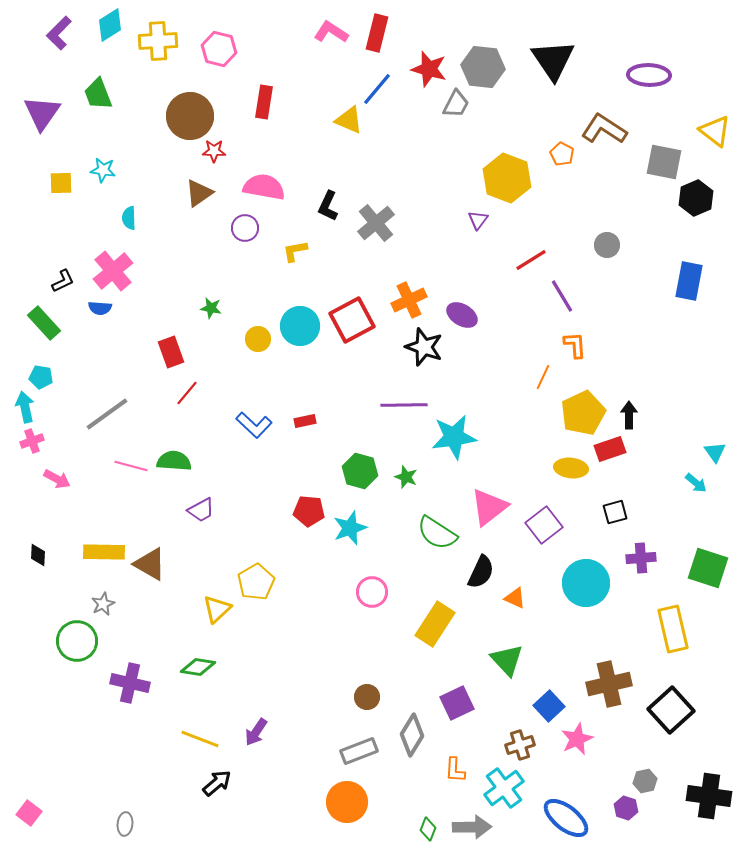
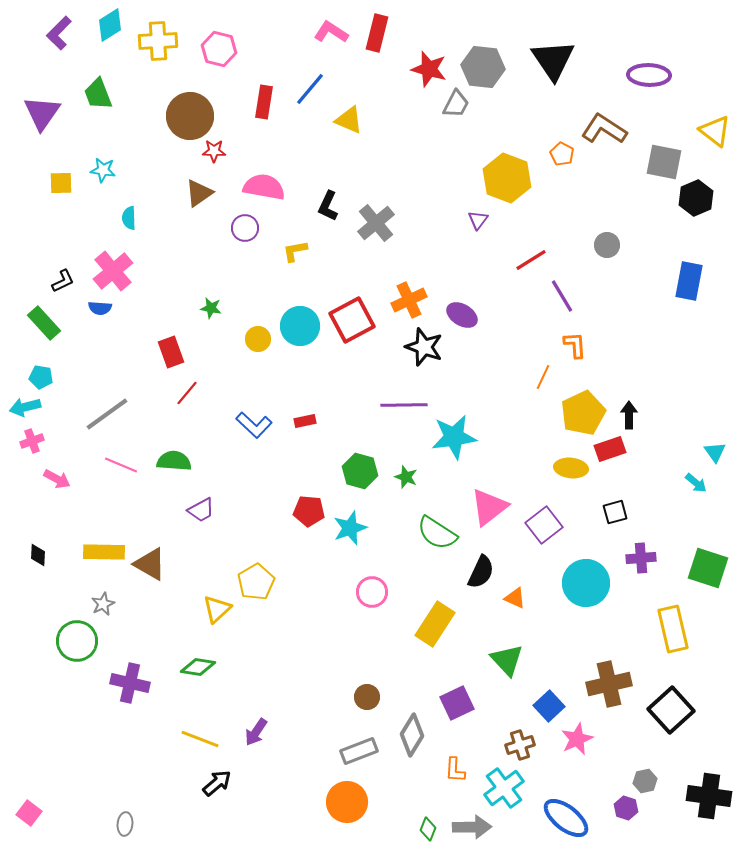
blue line at (377, 89): moved 67 px left
cyan arrow at (25, 407): rotated 92 degrees counterclockwise
pink line at (131, 466): moved 10 px left, 1 px up; rotated 8 degrees clockwise
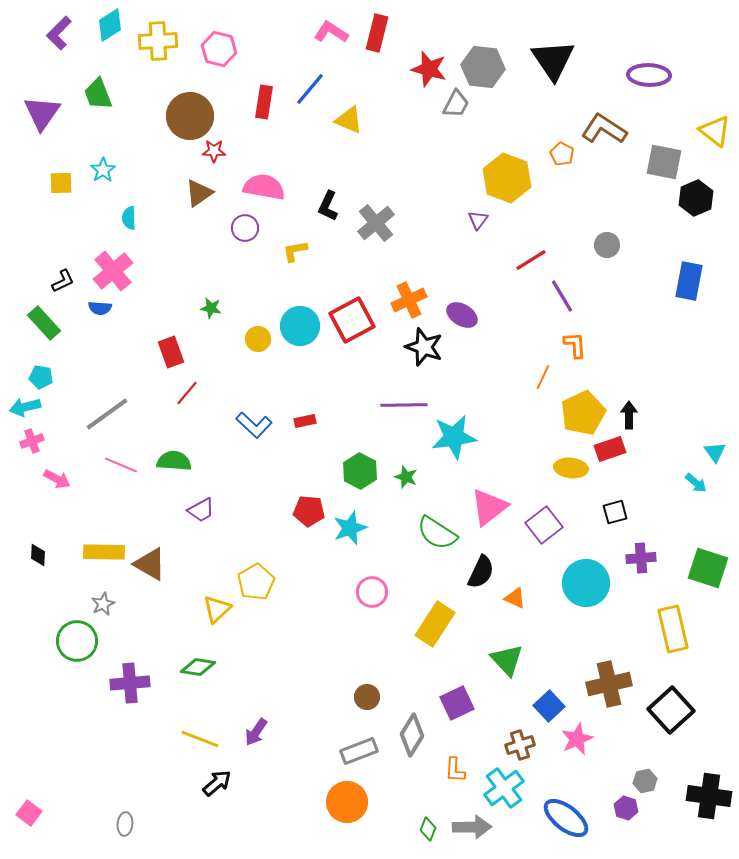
cyan star at (103, 170): rotated 30 degrees clockwise
green hexagon at (360, 471): rotated 12 degrees clockwise
purple cross at (130, 683): rotated 18 degrees counterclockwise
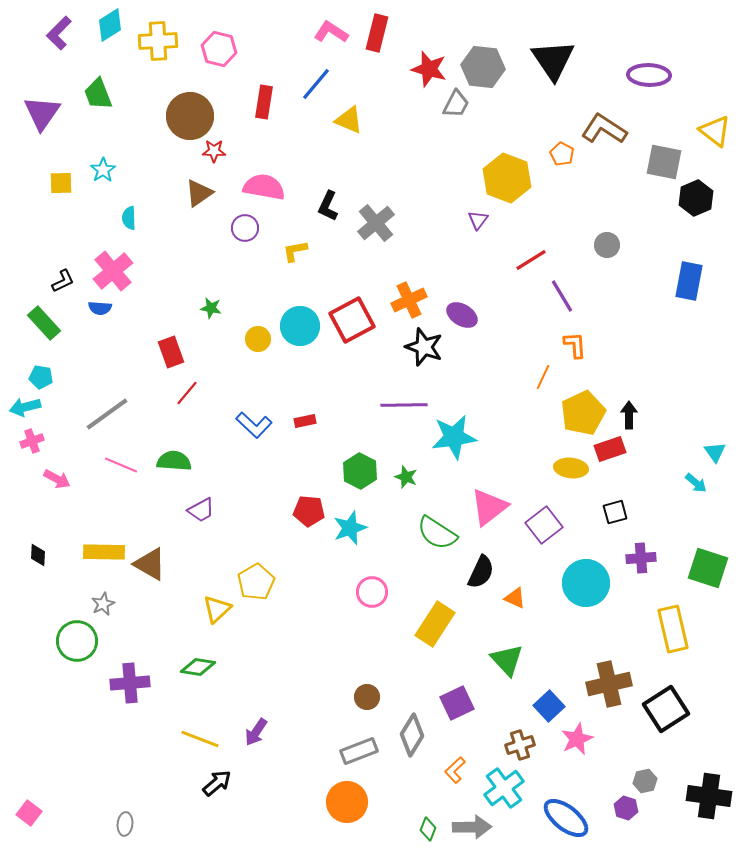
blue line at (310, 89): moved 6 px right, 5 px up
black square at (671, 710): moved 5 px left, 1 px up; rotated 9 degrees clockwise
orange L-shape at (455, 770): rotated 44 degrees clockwise
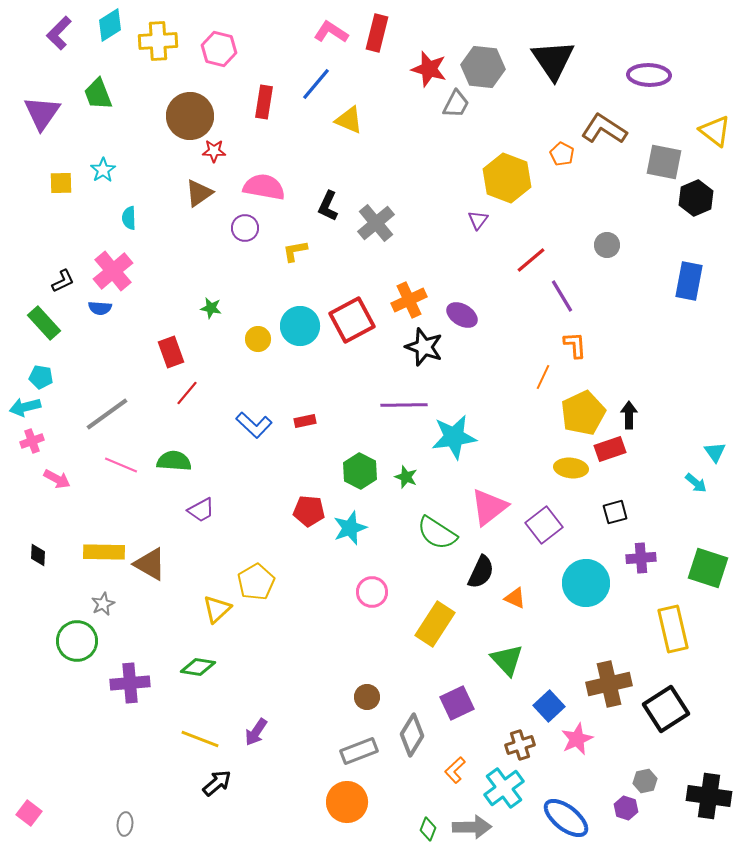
red line at (531, 260): rotated 8 degrees counterclockwise
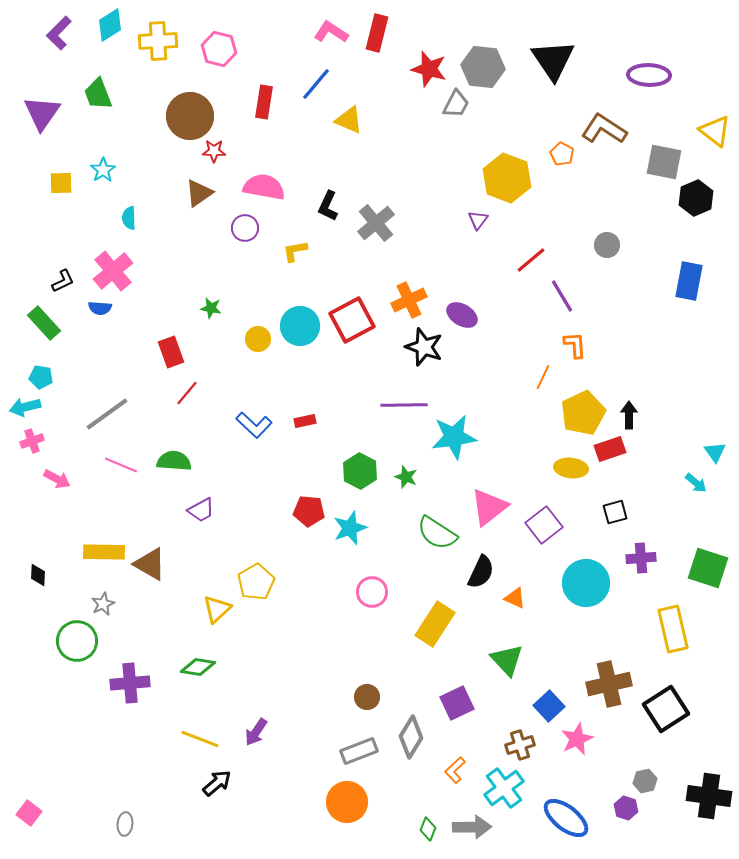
black diamond at (38, 555): moved 20 px down
gray diamond at (412, 735): moved 1 px left, 2 px down
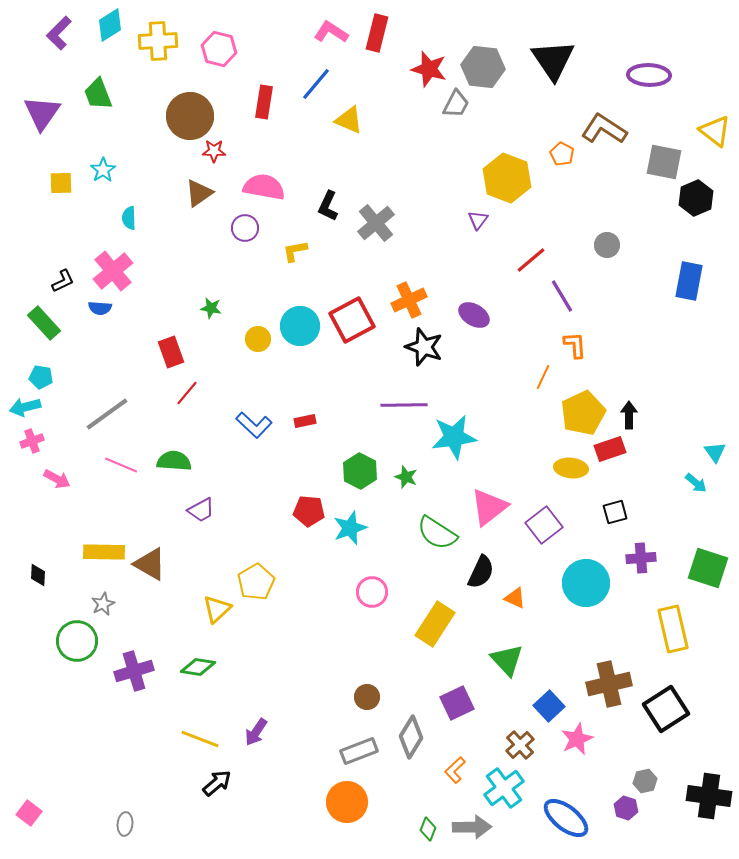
purple ellipse at (462, 315): moved 12 px right
purple cross at (130, 683): moved 4 px right, 12 px up; rotated 12 degrees counterclockwise
brown cross at (520, 745): rotated 24 degrees counterclockwise
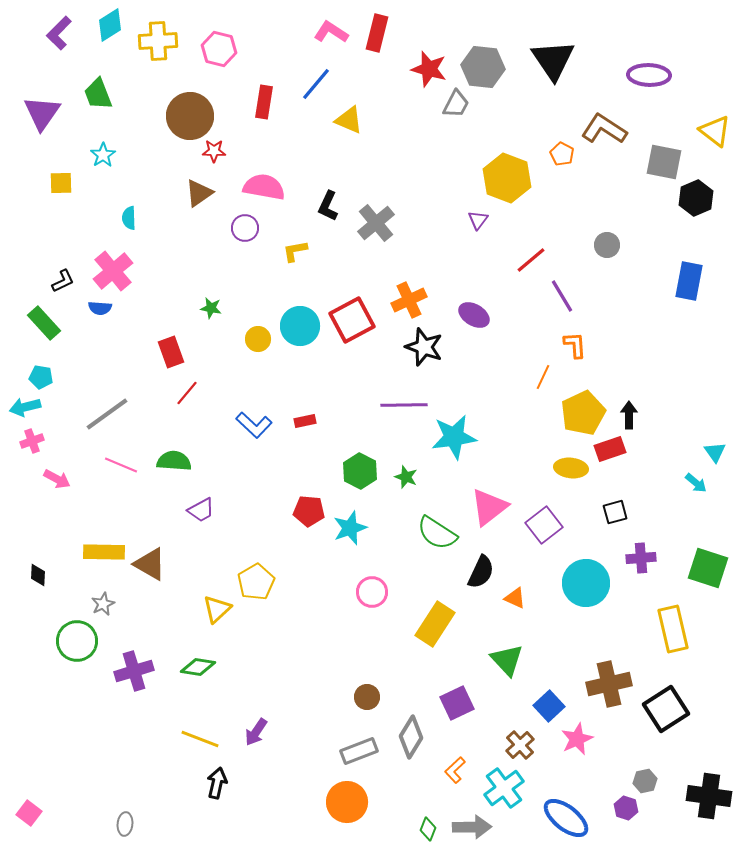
cyan star at (103, 170): moved 15 px up
black arrow at (217, 783): rotated 36 degrees counterclockwise
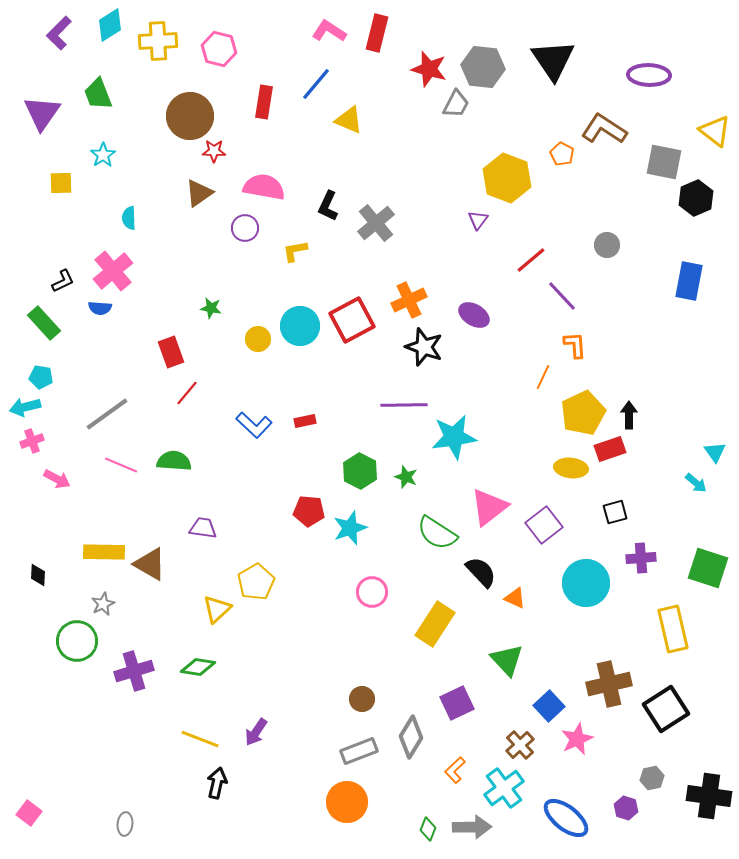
pink L-shape at (331, 32): moved 2 px left, 1 px up
purple line at (562, 296): rotated 12 degrees counterclockwise
purple trapezoid at (201, 510): moved 2 px right, 18 px down; rotated 144 degrees counterclockwise
black semicircle at (481, 572): rotated 68 degrees counterclockwise
brown circle at (367, 697): moved 5 px left, 2 px down
gray hexagon at (645, 781): moved 7 px right, 3 px up
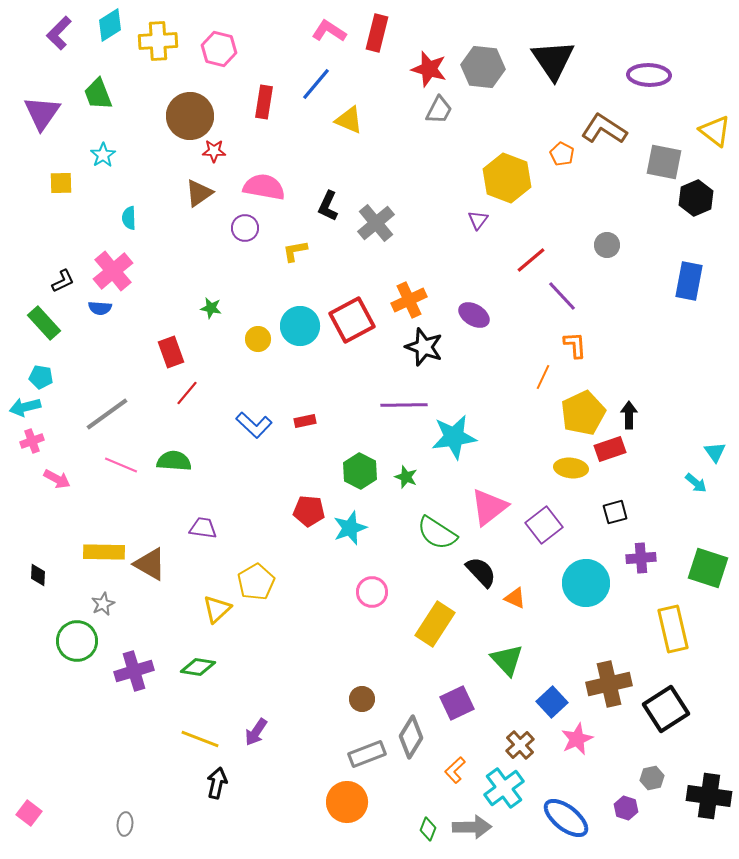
gray trapezoid at (456, 104): moved 17 px left, 6 px down
blue square at (549, 706): moved 3 px right, 4 px up
gray rectangle at (359, 751): moved 8 px right, 3 px down
